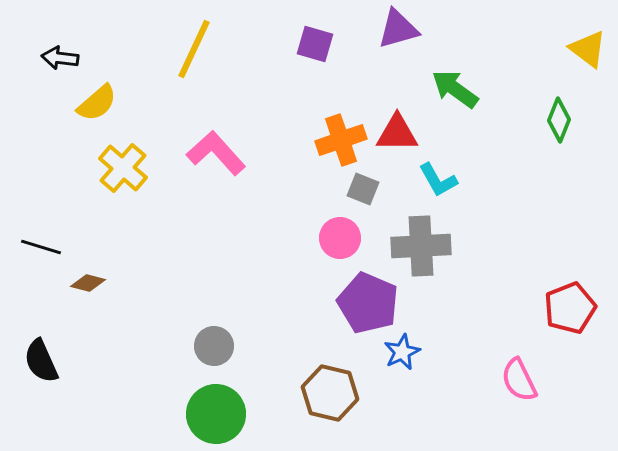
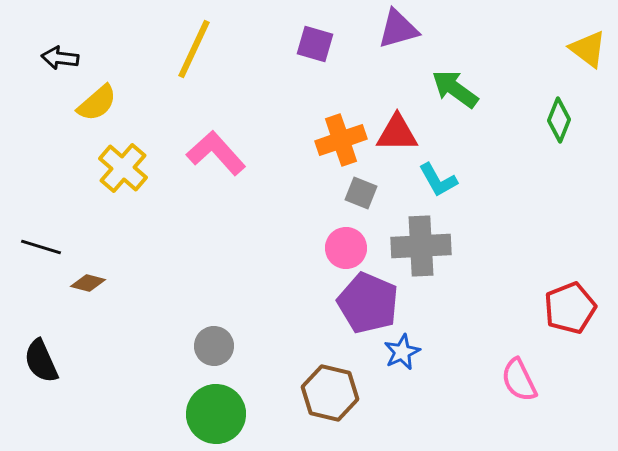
gray square: moved 2 px left, 4 px down
pink circle: moved 6 px right, 10 px down
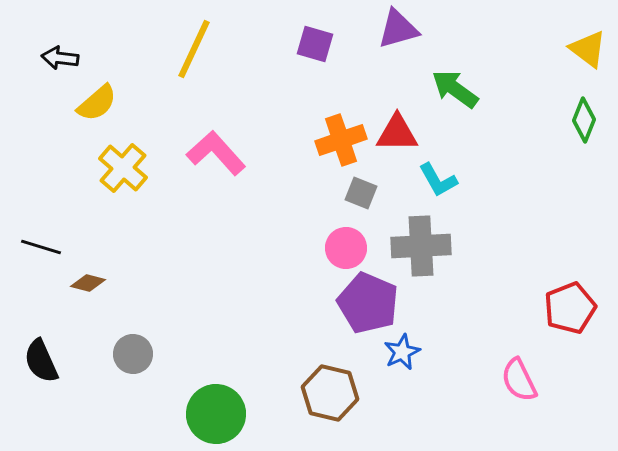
green diamond: moved 25 px right
gray circle: moved 81 px left, 8 px down
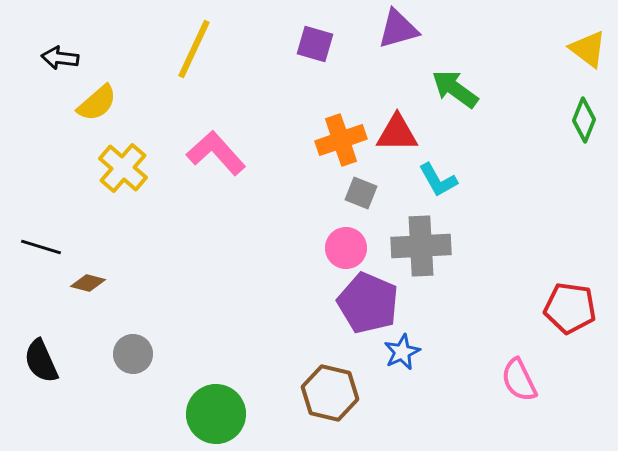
red pentagon: rotated 30 degrees clockwise
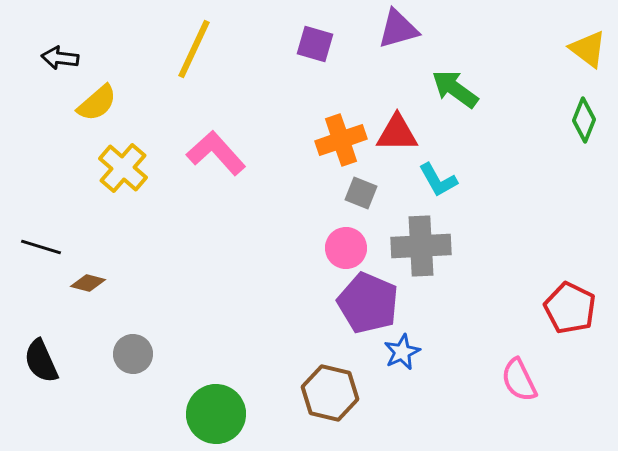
red pentagon: rotated 18 degrees clockwise
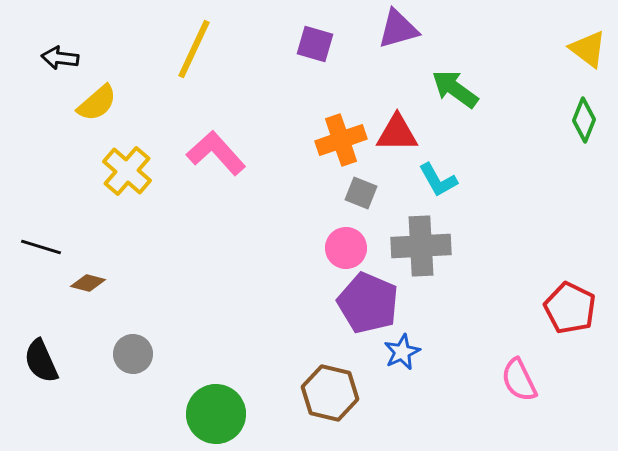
yellow cross: moved 4 px right, 3 px down
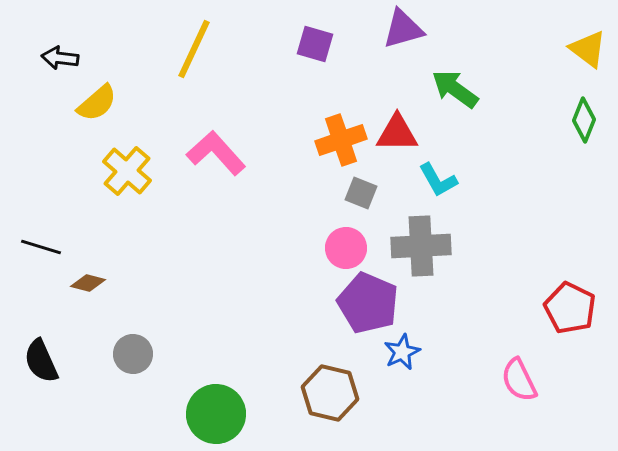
purple triangle: moved 5 px right
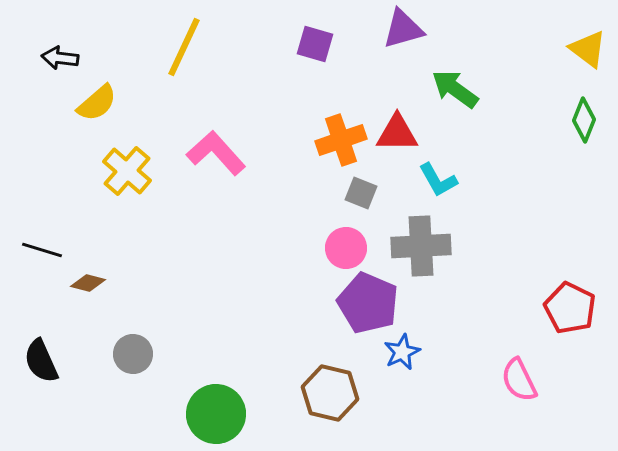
yellow line: moved 10 px left, 2 px up
black line: moved 1 px right, 3 px down
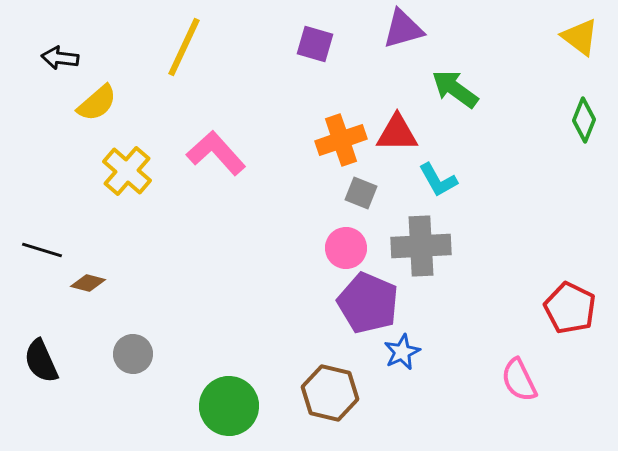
yellow triangle: moved 8 px left, 12 px up
green circle: moved 13 px right, 8 px up
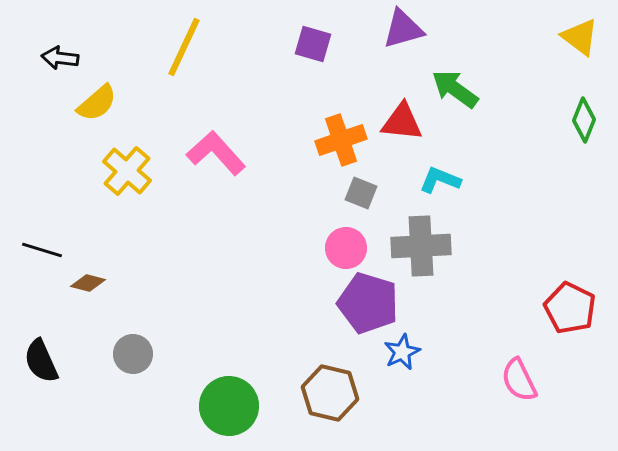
purple square: moved 2 px left
red triangle: moved 5 px right, 11 px up; rotated 6 degrees clockwise
cyan L-shape: moved 2 px right; rotated 141 degrees clockwise
purple pentagon: rotated 6 degrees counterclockwise
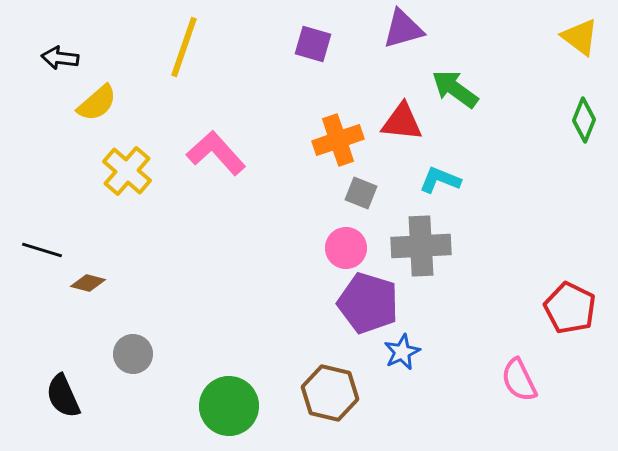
yellow line: rotated 6 degrees counterclockwise
orange cross: moved 3 px left
black semicircle: moved 22 px right, 35 px down
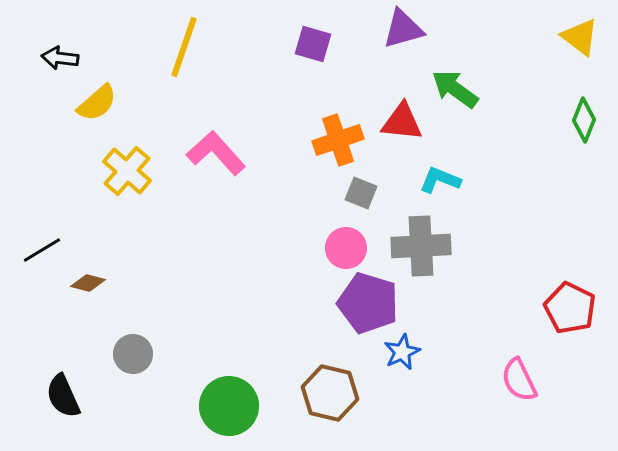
black line: rotated 48 degrees counterclockwise
